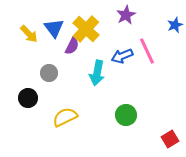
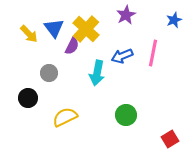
blue star: moved 1 px left, 5 px up
pink line: moved 6 px right, 2 px down; rotated 36 degrees clockwise
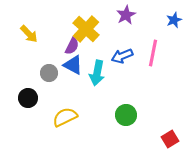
blue triangle: moved 19 px right, 37 px down; rotated 25 degrees counterclockwise
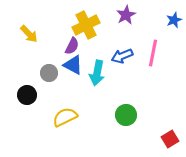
yellow cross: moved 4 px up; rotated 20 degrees clockwise
black circle: moved 1 px left, 3 px up
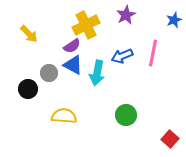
purple semicircle: rotated 30 degrees clockwise
black circle: moved 1 px right, 6 px up
yellow semicircle: moved 1 px left, 1 px up; rotated 30 degrees clockwise
red square: rotated 18 degrees counterclockwise
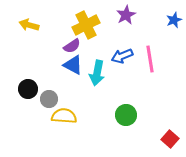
yellow arrow: moved 9 px up; rotated 150 degrees clockwise
pink line: moved 3 px left, 6 px down; rotated 20 degrees counterclockwise
gray circle: moved 26 px down
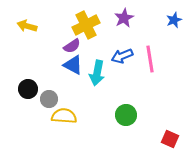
purple star: moved 2 px left, 3 px down
yellow arrow: moved 2 px left, 1 px down
red square: rotated 18 degrees counterclockwise
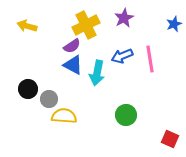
blue star: moved 4 px down
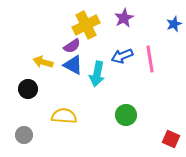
yellow arrow: moved 16 px right, 36 px down
cyan arrow: moved 1 px down
gray circle: moved 25 px left, 36 px down
red square: moved 1 px right
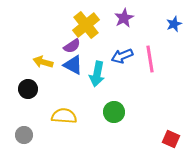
yellow cross: rotated 12 degrees counterclockwise
green circle: moved 12 px left, 3 px up
